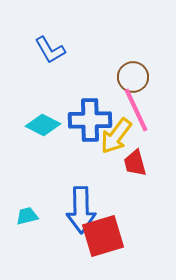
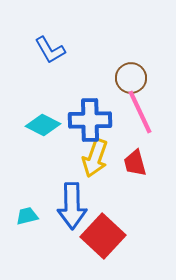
brown circle: moved 2 px left, 1 px down
pink line: moved 4 px right, 2 px down
yellow arrow: moved 21 px left, 22 px down; rotated 18 degrees counterclockwise
blue arrow: moved 9 px left, 4 px up
red square: rotated 30 degrees counterclockwise
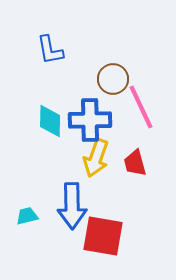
blue L-shape: rotated 20 degrees clockwise
brown circle: moved 18 px left, 1 px down
pink line: moved 1 px right, 5 px up
cyan diamond: moved 7 px right, 4 px up; rotated 64 degrees clockwise
yellow arrow: moved 1 px right
red square: rotated 33 degrees counterclockwise
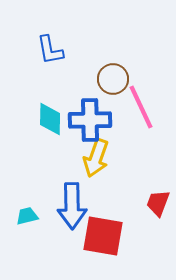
cyan diamond: moved 2 px up
red trapezoid: moved 23 px right, 40 px down; rotated 36 degrees clockwise
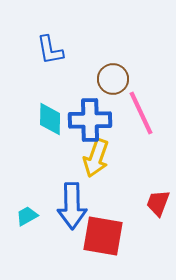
pink line: moved 6 px down
cyan trapezoid: rotated 15 degrees counterclockwise
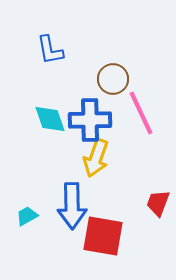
cyan diamond: rotated 20 degrees counterclockwise
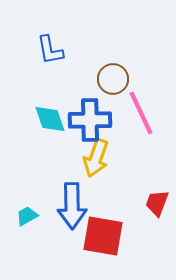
red trapezoid: moved 1 px left
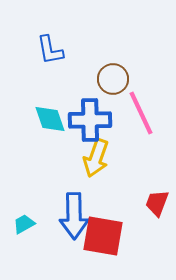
blue arrow: moved 2 px right, 10 px down
cyan trapezoid: moved 3 px left, 8 px down
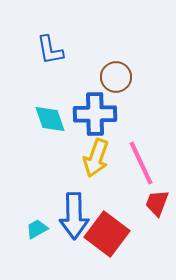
brown circle: moved 3 px right, 2 px up
pink line: moved 50 px down
blue cross: moved 5 px right, 6 px up
cyan trapezoid: moved 13 px right, 5 px down
red square: moved 4 px right, 2 px up; rotated 27 degrees clockwise
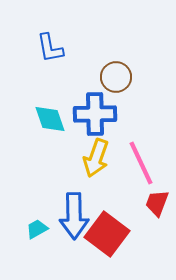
blue L-shape: moved 2 px up
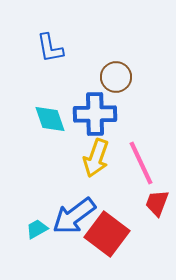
blue arrow: rotated 54 degrees clockwise
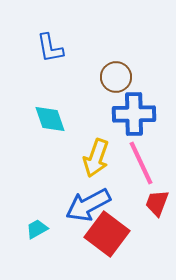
blue cross: moved 39 px right
blue arrow: moved 14 px right, 11 px up; rotated 9 degrees clockwise
